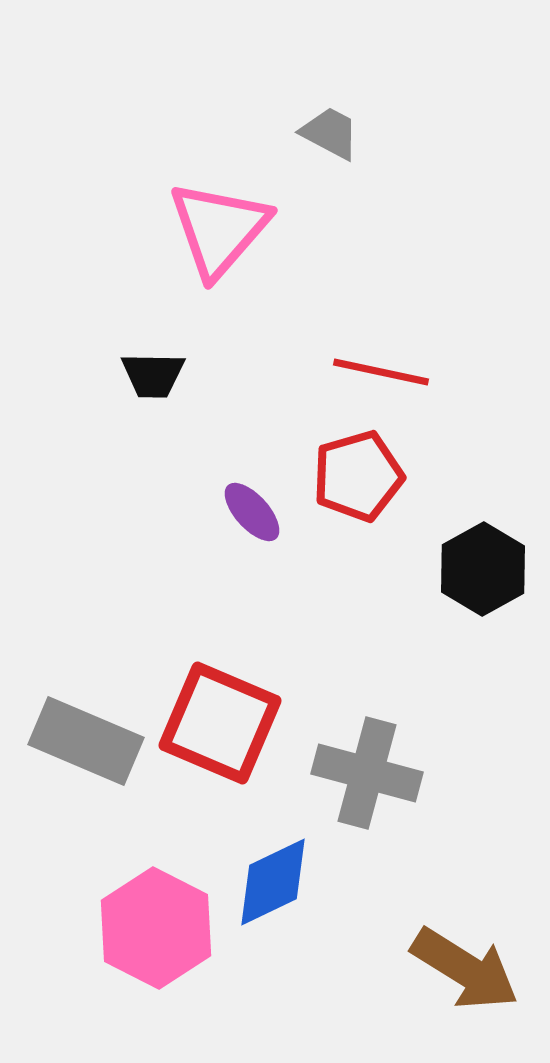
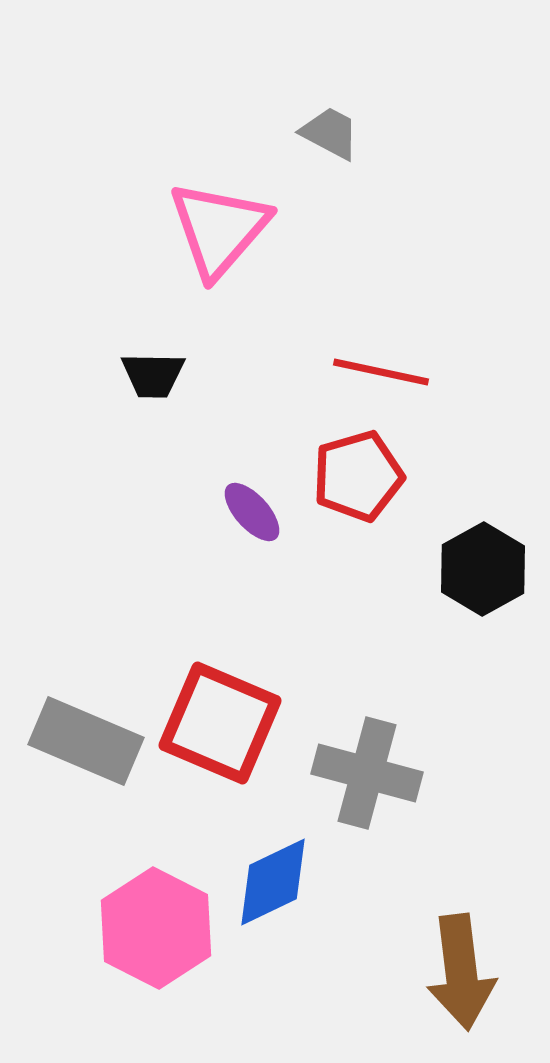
brown arrow: moved 4 px left, 3 px down; rotated 51 degrees clockwise
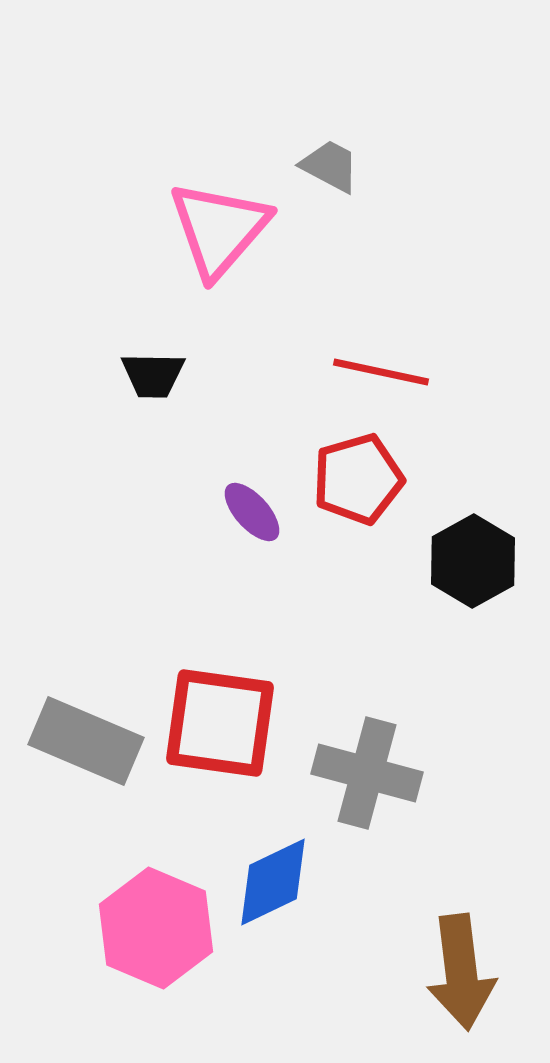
gray trapezoid: moved 33 px down
red pentagon: moved 3 px down
black hexagon: moved 10 px left, 8 px up
red square: rotated 15 degrees counterclockwise
pink hexagon: rotated 4 degrees counterclockwise
